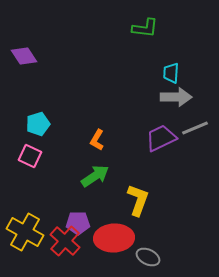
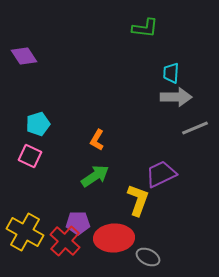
purple trapezoid: moved 36 px down
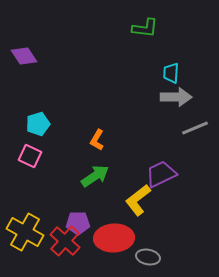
yellow L-shape: rotated 148 degrees counterclockwise
gray ellipse: rotated 15 degrees counterclockwise
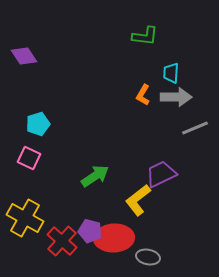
green L-shape: moved 8 px down
orange L-shape: moved 46 px right, 45 px up
pink square: moved 1 px left, 2 px down
purple pentagon: moved 12 px right, 8 px down; rotated 15 degrees clockwise
yellow cross: moved 14 px up
red cross: moved 3 px left
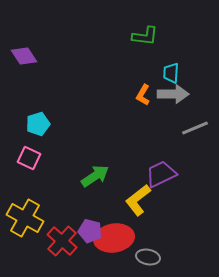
gray arrow: moved 3 px left, 3 px up
red ellipse: rotated 6 degrees counterclockwise
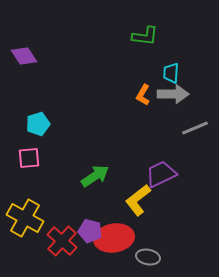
pink square: rotated 30 degrees counterclockwise
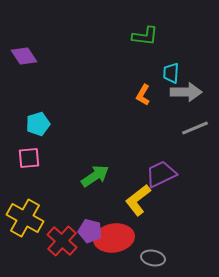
gray arrow: moved 13 px right, 2 px up
gray ellipse: moved 5 px right, 1 px down
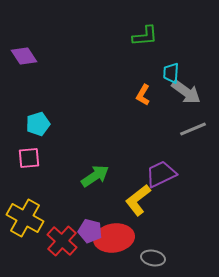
green L-shape: rotated 12 degrees counterclockwise
gray arrow: rotated 36 degrees clockwise
gray line: moved 2 px left, 1 px down
